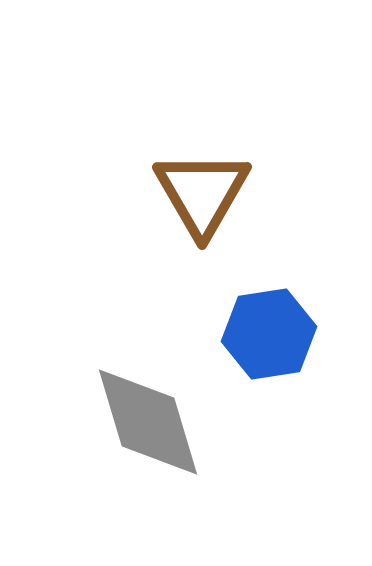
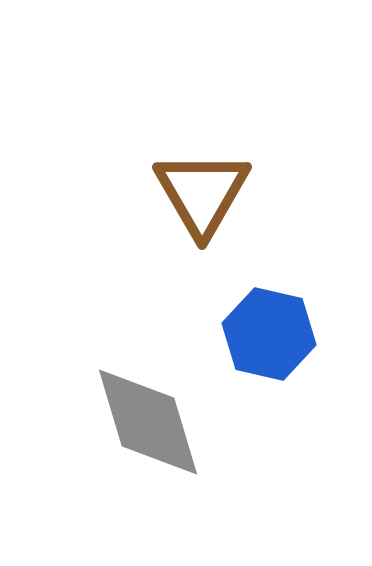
blue hexagon: rotated 22 degrees clockwise
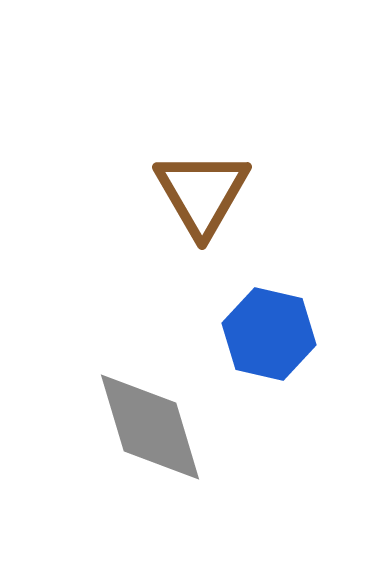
gray diamond: moved 2 px right, 5 px down
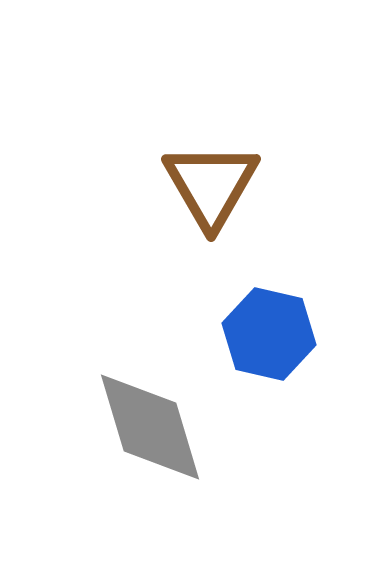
brown triangle: moved 9 px right, 8 px up
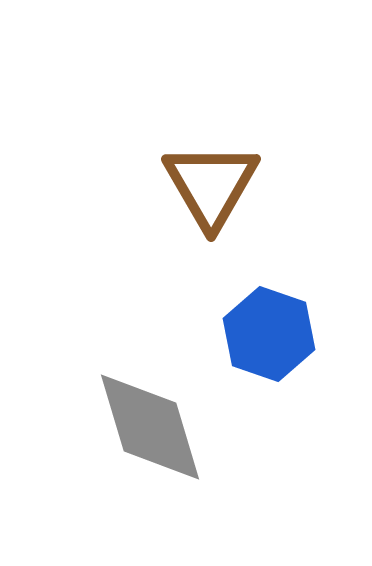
blue hexagon: rotated 6 degrees clockwise
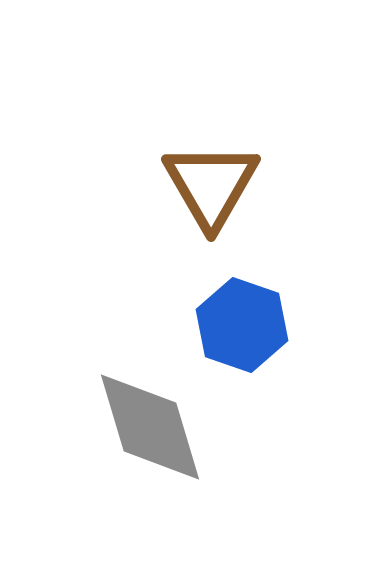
blue hexagon: moved 27 px left, 9 px up
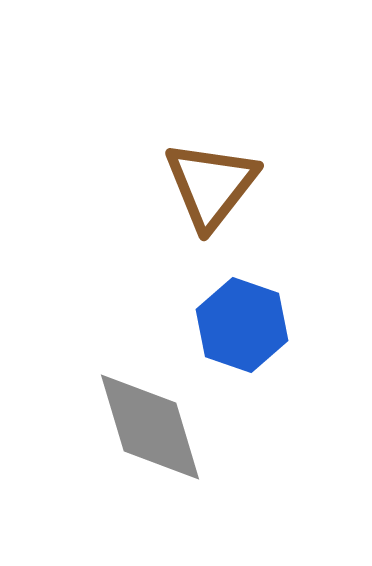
brown triangle: rotated 8 degrees clockwise
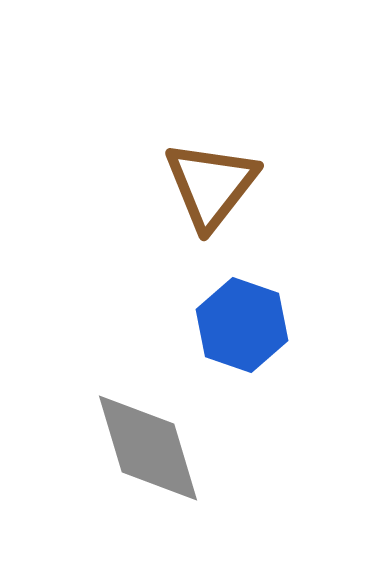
gray diamond: moved 2 px left, 21 px down
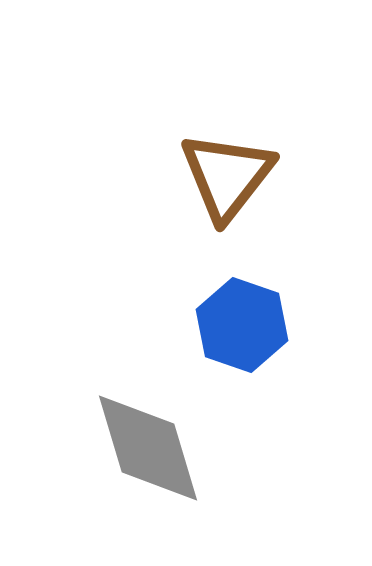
brown triangle: moved 16 px right, 9 px up
